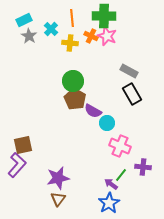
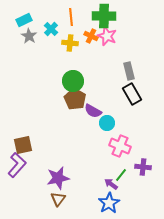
orange line: moved 1 px left, 1 px up
gray rectangle: rotated 48 degrees clockwise
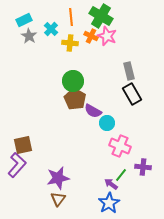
green cross: moved 3 px left; rotated 30 degrees clockwise
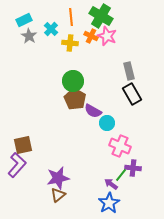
purple cross: moved 10 px left, 1 px down
brown triangle: moved 4 px up; rotated 14 degrees clockwise
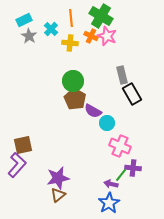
orange line: moved 1 px down
gray rectangle: moved 7 px left, 4 px down
purple arrow: rotated 24 degrees counterclockwise
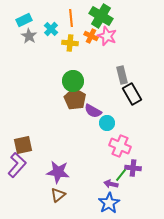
purple star: moved 6 px up; rotated 20 degrees clockwise
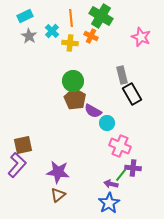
cyan rectangle: moved 1 px right, 4 px up
cyan cross: moved 1 px right, 2 px down
pink star: moved 34 px right, 1 px down
